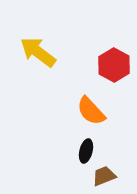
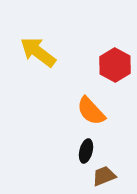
red hexagon: moved 1 px right
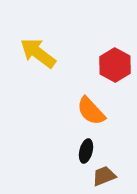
yellow arrow: moved 1 px down
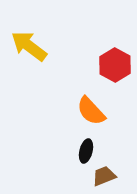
yellow arrow: moved 9 px left, 7 px up
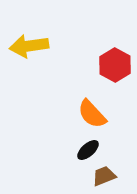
yellow arrow: rotated 45 degrees counterclockwise
orange semicircle: moved 1 px right, 3 px down
black ellipse: moved 2 px right, 1 px up; rotated 35 degrees clockwise
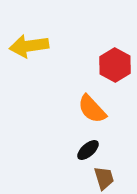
orange semicircle: moved 5 px up
brown trapezoid: moved 2 px down; rotated 95 degrees clockwise
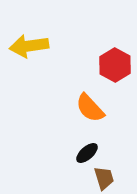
orange semicircle: moved 2 px left, 1 px up
black ellipse: moved 1 px left, 3 px down
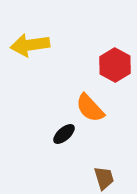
yellow arrow: moved 1 px right, 1 px up
black ellipse: moved 23 px left, 19 px up
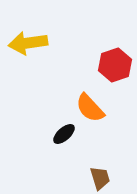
yellow arrow: moved 2 px left, 2 px up
red hexagon: rotated 12 degrees clockwise
brown trapezoid: moved 4 px left
